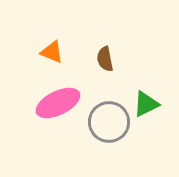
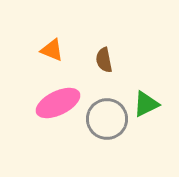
orange triangle: moved 2 px up
brown semicircle: moved 1 px left, 1 px down
gray circle: moved 2 px left, 3 px up
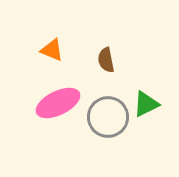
brown semicircle: moved 2 px right
gray circle: moved 1 px right, 2 px up
